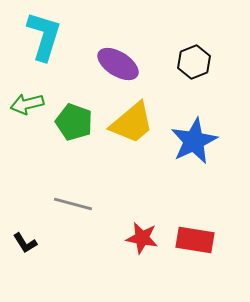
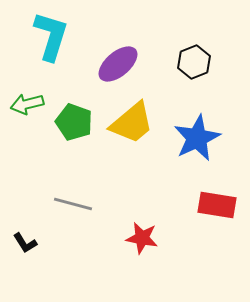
cyan L-shape: moved 7 px right
purple ellipse: rotated 72 degrees counterclockwise
blue star: moved 3 px right, 3 px up
red rectangle: moved 22 px right, 35 px up
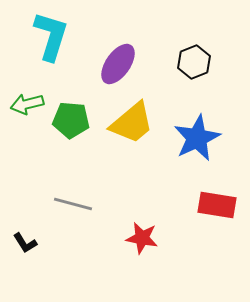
purple ellipse: rotated 15 degrees counterclockwise
green pentagon: moved 3 px left, 2 px up; rotated 15 degrees counterclockwise
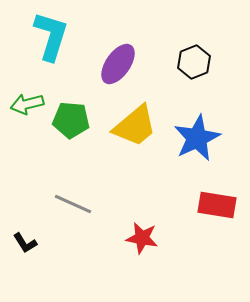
yellow trapezoid: moved 3 px right, 3 px down
gray line: rotated 9 degrees clockwise
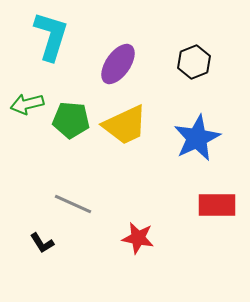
yellow trapezoid: moved 10 px left, 1 px up; rotated 15 degrees clockwise
red rectangle: rotated 9 degrees counterclockwise
red star: moved 4 px left
black L-shape: moved 17 px right
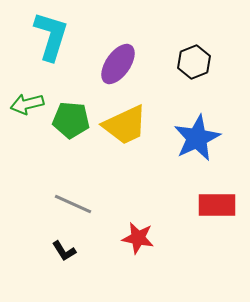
black L-shape: moved 22 px right, 8 px down
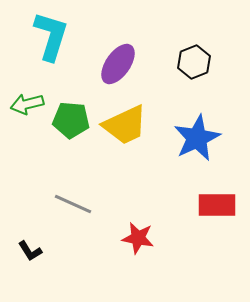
black L-shape: moved 34 px left
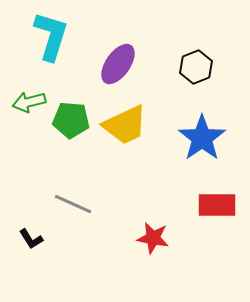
black hexagon: moved 2 px right, 5 px down
green arrow: moved 2 px right, 2 px up
blue star: moved 5 px right; rotated 9 degrees counterclockwise
red star: moved 15 px right
black L-shape: moved 1 px right, 12 px up
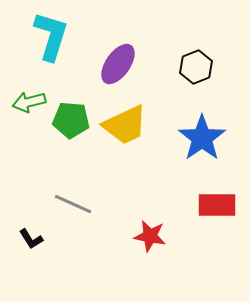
red star: moved 3 px left, 2 px up
